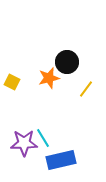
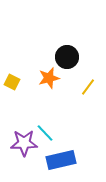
black circle: moved 5 px up
yellow line: moved 2 px right, 2 px up
cyan line: moved 2 px right, 5 px up; rotated 12 degrees counterclockwise
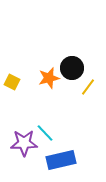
black circle: moved 5 px right, 11 px down
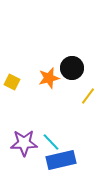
yellow line: moved 9 px down
cyan line: moved 6 px right, 9 px down
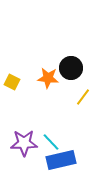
black circle: moved 1 px left
orange star: moved 1 px left; rotated 20 degrees clockwise
yellow line: moved 5 px left, 1 px down
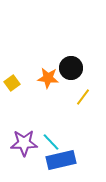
yellow square: moved 1 px down; rotated 28 degrees clockwise
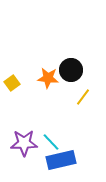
black circle: moved 2 px down
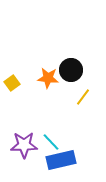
purple star: moved 2 px down
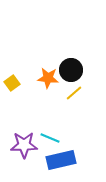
yellow line: moved 9 px left, 4 px up; rotated 12 degrees clockwise
cyan line: moved 1 px left, 4 px up; rotated 24 degrees counterclockwise
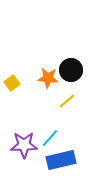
yellow line: moved 7 px left, 8 px down
cyan line: rotated 72 degrees counterclockwise
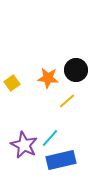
black circle: moved 5 px right
purple star: rotated 28 degrees clockwise
